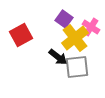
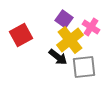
yellow cross: moved 5 px left, 2 px down
gray square: moved 7 px right
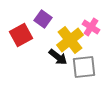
purple square: moved 21 px left
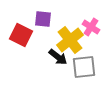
purple square: rotated 30 degrees counterclockwise
red square: rotated 35 degrees counterclockwise
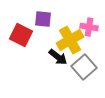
pink cross: moved 2 px left; rotated 24 degrees counterclockwise
yellow cross: rotated 8 degrees clockwise
gray square: rotated 35 degrees counterclockwise
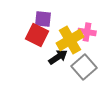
pink cross: moved 2 px left, 5 px down
red square: moved 16 px right
black arrow: rotated 72 degrees counterclockwise
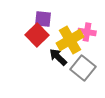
red square: rotated 20 degrees clockwise
black arrow: rotated 102 degrees counterclockwise
gray square: moved 1 px left, 1 px down; rotated 10 degrees counterclockwise
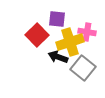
purple square: moved 14 px right
yellow cross: moved 2 px down; rotated 12 degrees clockwise
black arrow: rotated 24 degrees counterclockwise
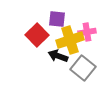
pink cross: rotated 18 degrees counterclockwise
yellow cross: moved 2 px up
black arrow: moved 1 px up
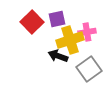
purple square: rotated 18 degrees counterclockwise
red square: moved 5 px left, 13 px up
gray square: moved 6 px right, 1 px down; rotated 15 degrees clockwise
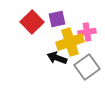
yellow cross: moved 2 px down
black arrow: moved 1 px left, 2 px down
gray square: moved 2 px left, 2 px up
